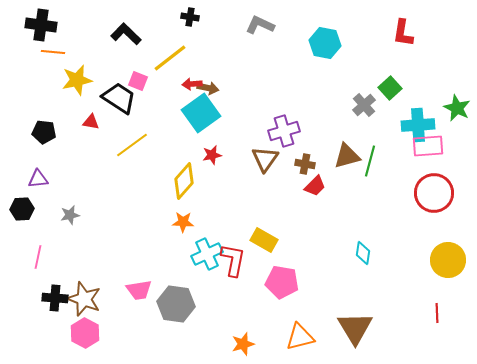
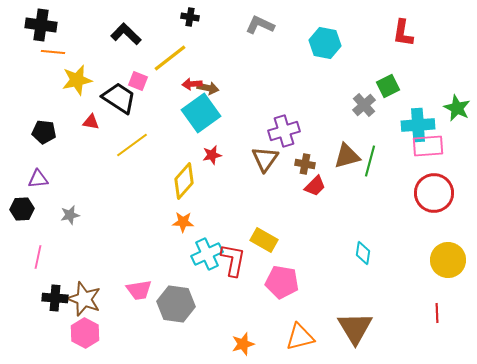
green square at (390, 88): moved 2 px left, 2 px up; rotated 15 degrees clockwise
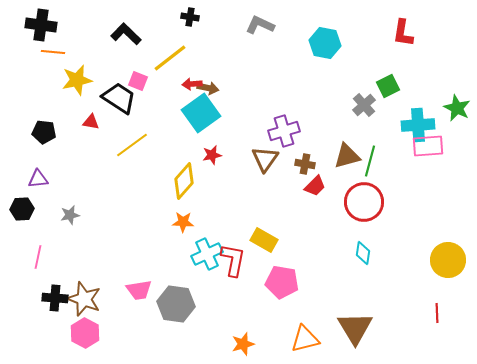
red circle at (434, 193): moved 70 px left, 9 px down
orange triangle at (300, 337): moved 5 px right, 2 px down
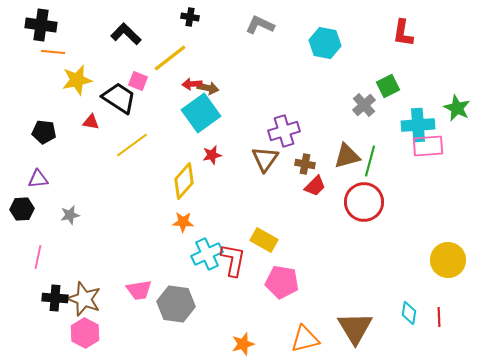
cyan diamond at (363, 253): moved 46 px right, 60 px down
red line at (437, 313): moved 2 px right, 4 px down
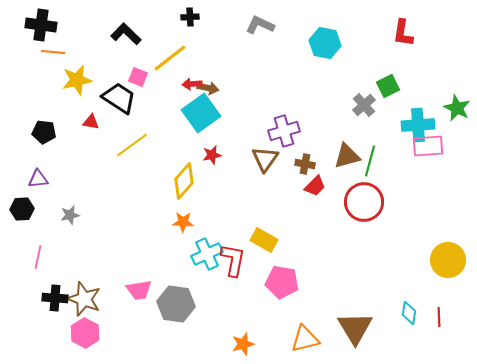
black cross at (190, 17): rotated 12 degrees counterclockwise
pink square at (138, 81): moved 4 px up
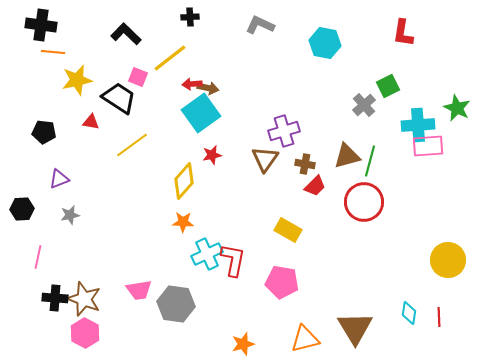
purple triangle at (38, 179): moved 21 px right; rotated 15 degrees counterclockwise
yellow rectangle at (264, 240): moved 24 px right, 10 px up
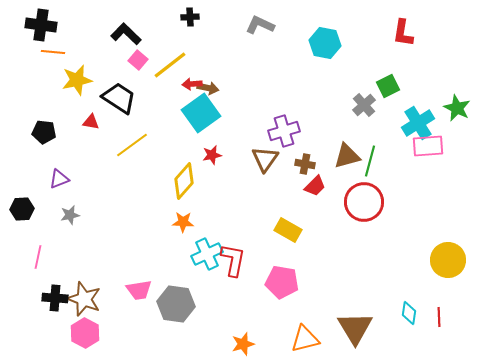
yellow line at (170, 58): moved 7 px down
pink square at (138, 77): moved 17 px up; rotated 18 degrees clockwise
cyan cross at (418, 125): moved 2 px up; rotated 28 degrees counterclockwise
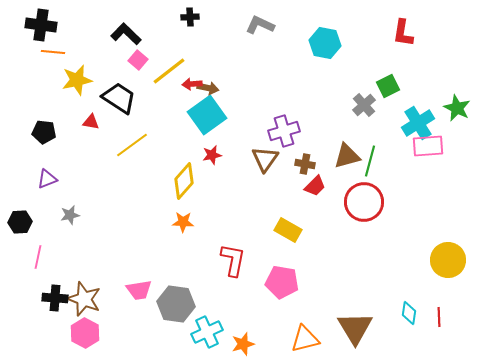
yellow line at (170, 65): moved 1 px left, 6 px down
cyan square at (201, 113): moved 6 px right, 2 px down
purple triangle at (59, 179): moved 12 px left
black hexagon at (22, 209): moved 2 px left, 13 px down
cyan cross at (207, 254): moved 78 px down
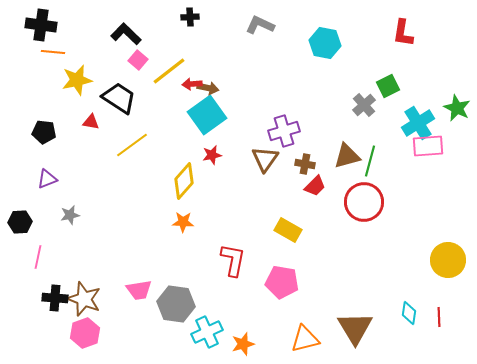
pink hexagon at (85, 333): rotated 12 degrees clockwise
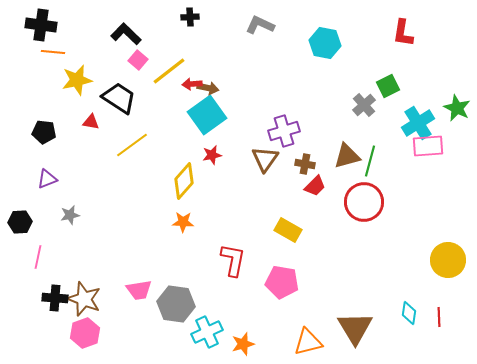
orange triangle at (305, 339): moved 3 px right, 3 px down
